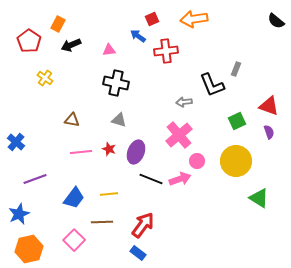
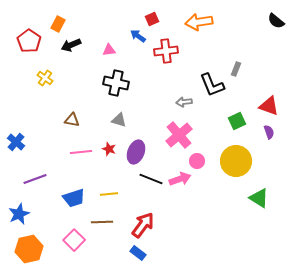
orange arrow: moved 5 px right, 3 px down
blue trapezoid: rotated 35 degrees clockwise
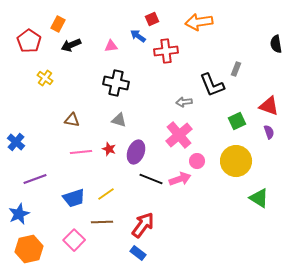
black semicircle: moved 23 px down; rotated 42 degrees clockwise
pink triangle: moved 2 px right, 4 px up
yellow line: moved 3 px left; rotated 30 degrees counterclockwise
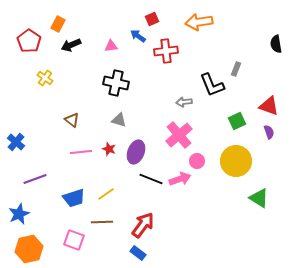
brown triangle: rotated 28 degrees clockwise
pink square: rotated 25 degrees counterclockwise
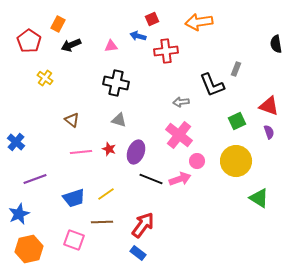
blue arrow: rotated 21 degrees counterclockwise
gray arrow: moved 3 px left
pink cross: rotated 12 degrees counterclockwise
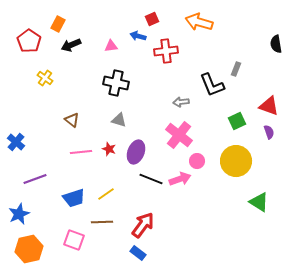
orange arrow: rotated 24 degrees clockwise
green triangle: moved 4 px down
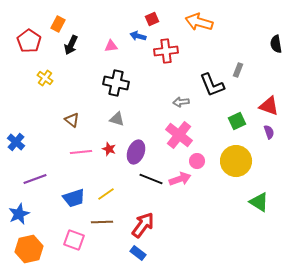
black arrow: rotated 42 degrees counterclockwise
gray rectangle: moved 2 px right, 1 px down
gray triangle: moved 2 px left, 1 px up
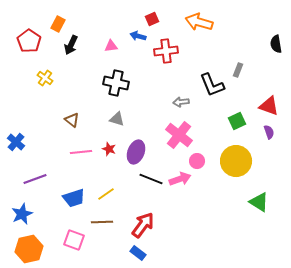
blue star: moved 3 px right
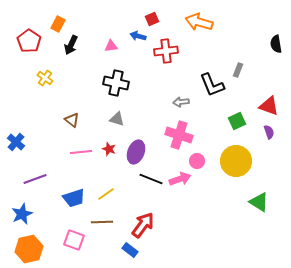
pink cross: rotated 20 degrees counterclockwise
blue rectangle: moved 8 px left, 3 px up
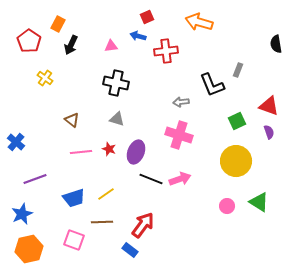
red square: moved 5 px left, 2 px up
pink circle: moved 30 px right, 45 px down
